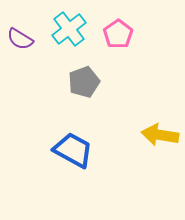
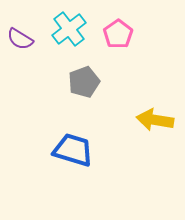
yellow arrow: moved 5 px left, 15 px up
blue trapezoid: rotated 12 degrees counterclockwise
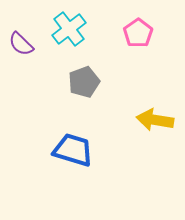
pink pentagon: moved 20 px right, 1 px up
purple semicircle: moved 1 px right, 5 px down; rotated 12 degrees clockwise
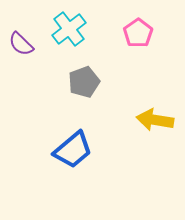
blue trapezoid: rotated 123 degrees clockwise
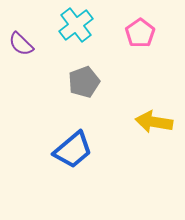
cyan cross: moved 7 px right, 4 px up
pink pentagon: moved 2 px right
yellow arrow: moved 1 px left, 2 px down
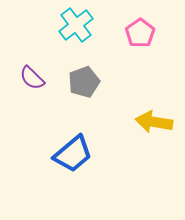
purple semicircle: moved 11 px right, 34 px down
blue trapezoid: moved 4 px down
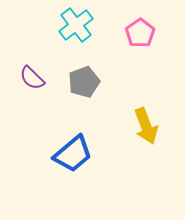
yellow arrow: moved 8 px left, 4 px down; rotated 120 degrees counterclockwise
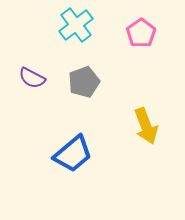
pink pentagon: moved 1 px right
purple semicircle: rotated 16 degrees counterclockwise
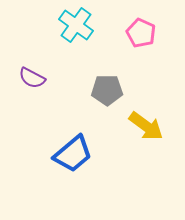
cyan cross: rotated 16 degrees counterclockwise
pink pentagon: rotated 12 degrees counterclockwise
gray pentagon: moved 23 px right, 8 px down; rotated 20 degrees clockwise
yellow arrow: rotated 33 degrees counterclockwise
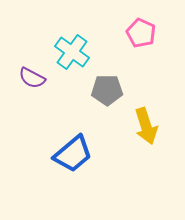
cyan cross: moved 4 px left, 27 px down
yellow arrow: rotated 36 degrees clockwise
